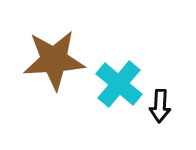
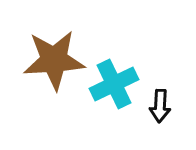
cyan cross: moved 5 px left; rotated 24 degrees clockwise
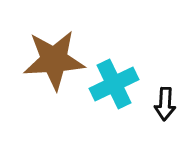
black arrow: moved 5 px right, 2 px up
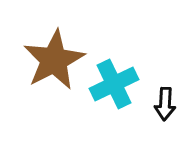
brown star: rotated 24 degrees counterclockwise
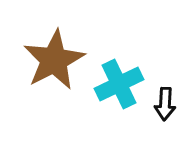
cyan cross: moved 5 px right
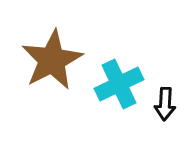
brown star: moved 2 px left
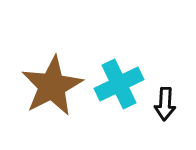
brown star: moved 26 px down
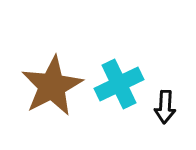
black arrow: moved 3 px down
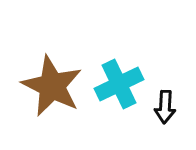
brown star: rotated 18 degrees counterclockwise
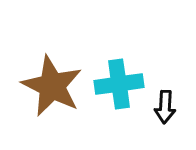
cyan cross: rotated 18 degrees clockwise
